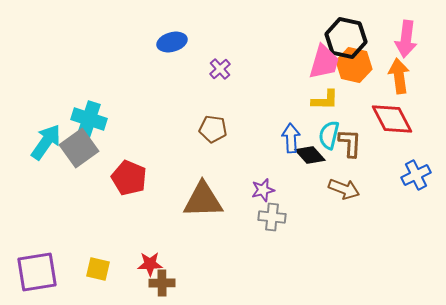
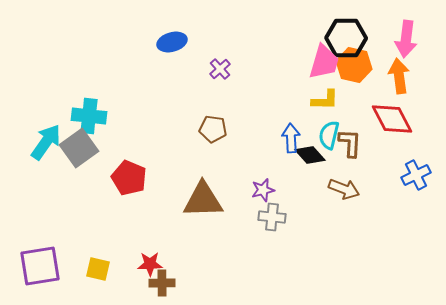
black hexagon: rotated 12 degrees counterclockwise
cyan cross: moved 3 px up; rotated 12 degrees counterclockwise
purple square: moved 3 px right, 6 px up
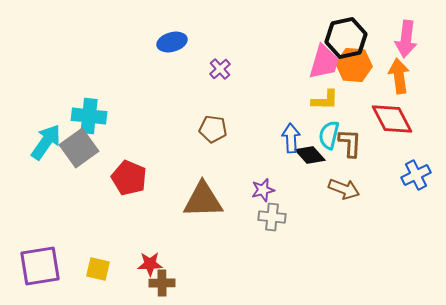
black hexagon: rotated 12 degrees counterclockwise
orange hexagon: rotated 8 degrees counterclockwise
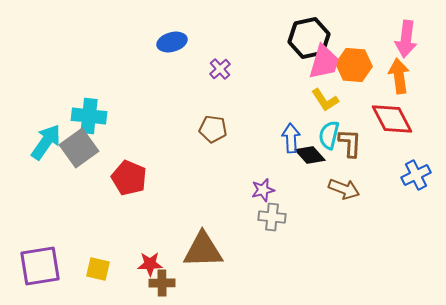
black hexagon: moved 37 px left
yellow L-shape: rotated 56 degrees clockwise
brown triangle: moved 50 px down
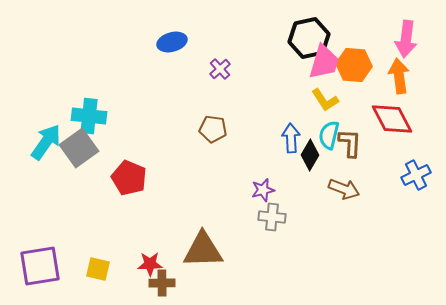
black diamond: rotated 72 degrees clockwise
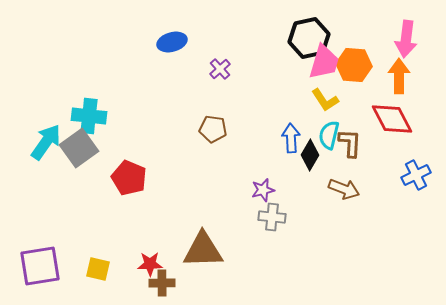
orange arrow: rotated 8 degrees clockwise
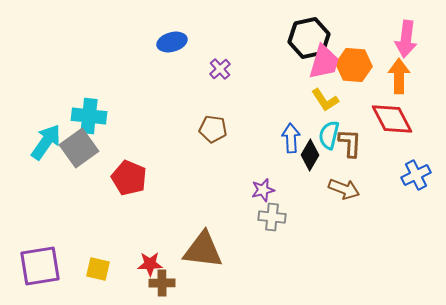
brown triangle: rotated 9 degrees clockwise
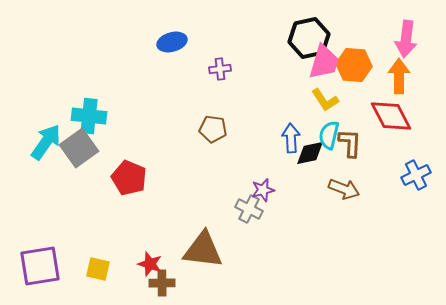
purple cross: rotated 35 degrees clockwise
red diamond: moved 1 px left, 3 px up
black diamond: moved 2 px up; rotated 48 degrees clockwise
gray cross: moved 23 px left, 8 px up; rotated 20 degrees clockwise
red star: rotated 20 degrees clockwise
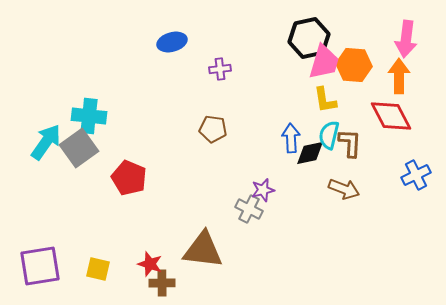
yellow L-shape: rotated 24 degrees clockwise
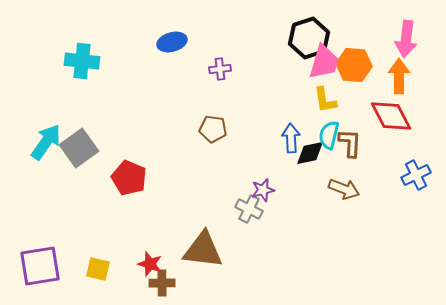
black hexagon: rotated 6 degrees counterclockwise
cyan cross: moved 7 px left, 55 px up
